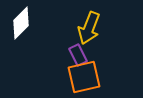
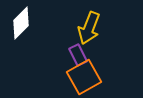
orange square: rotated 16 degrees counterclockwise
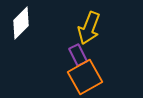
orange square: moved 1 px right
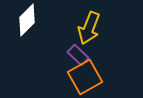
white diamond: moved 6 px right, 3 px up
purple rectangle: rotated 20 degrees counterclockwise
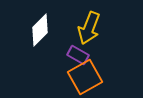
white diamond: moved 13 px right, 10 px down
purple rectangle: rotated 15 degrees counterclockwise
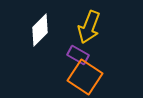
yellow arrow: moved 1 px up
orange square: rotated 28 degrees counterclockwise
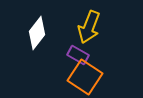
white diamond: moved 3 px left, 3 px down; rotated 8 degrees counterclockwise
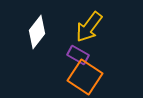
yellow arrow: rotated 16 degrees clockwise
white diamond: moved 1 px up
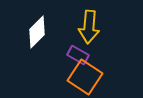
yellow arrow: rotated 32 degrees counterclockwise
white diamond: rotated 8 degrees clockwise
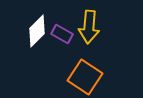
white diamond: moved 1 px up
purple rectangle: moved 16 px left, 21 px up
